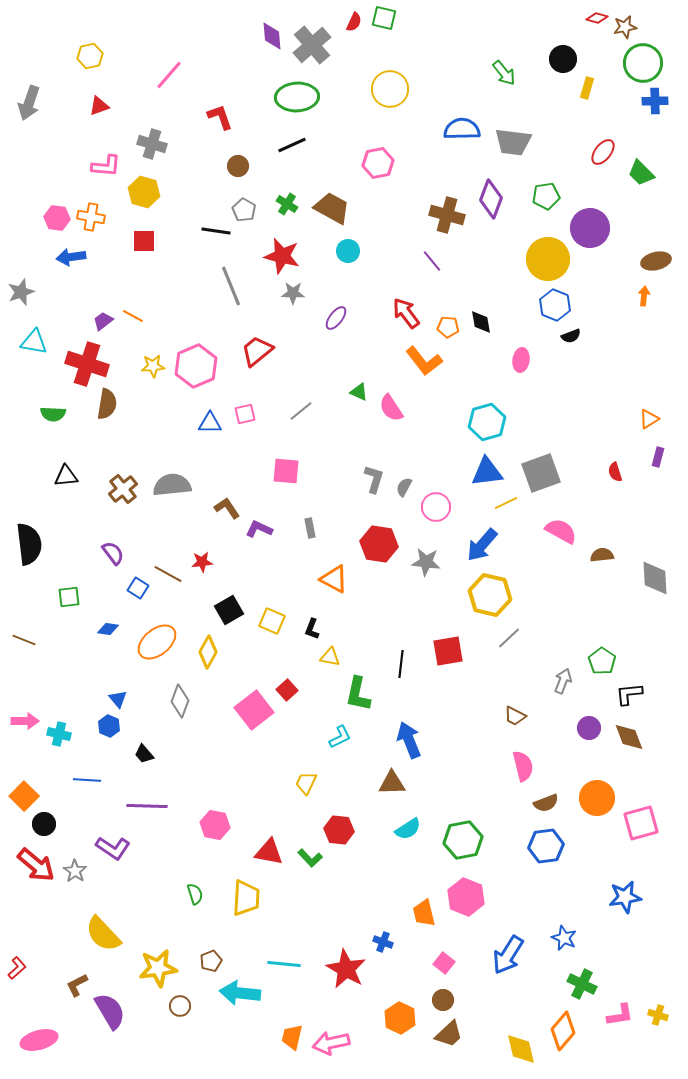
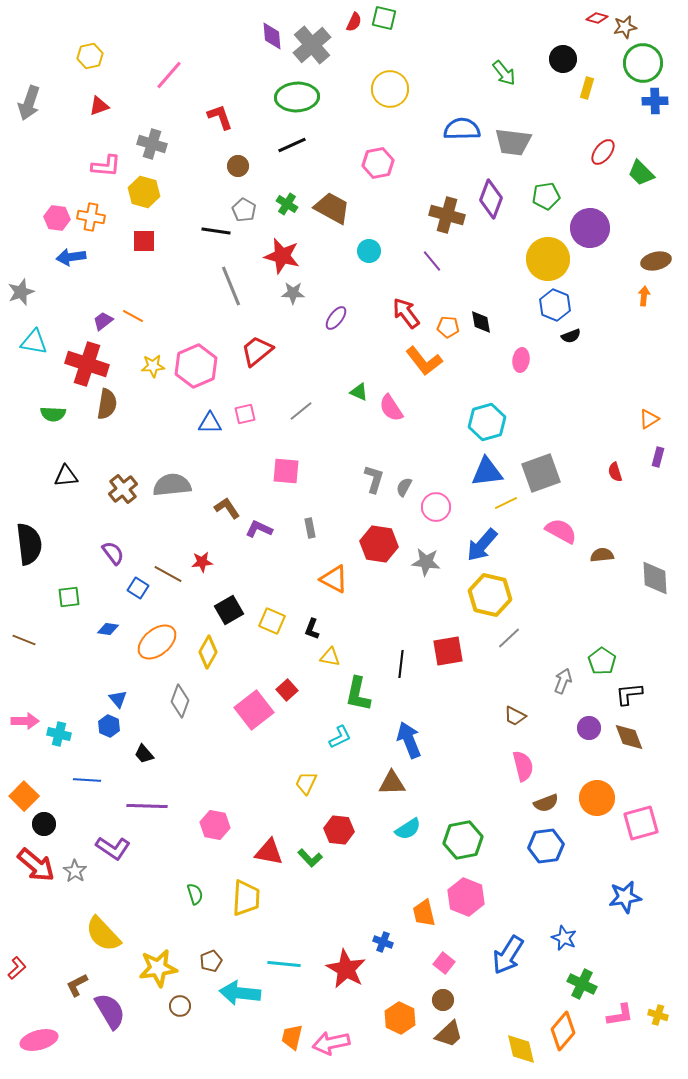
cyan circle at (348, 251): moved 21 px right
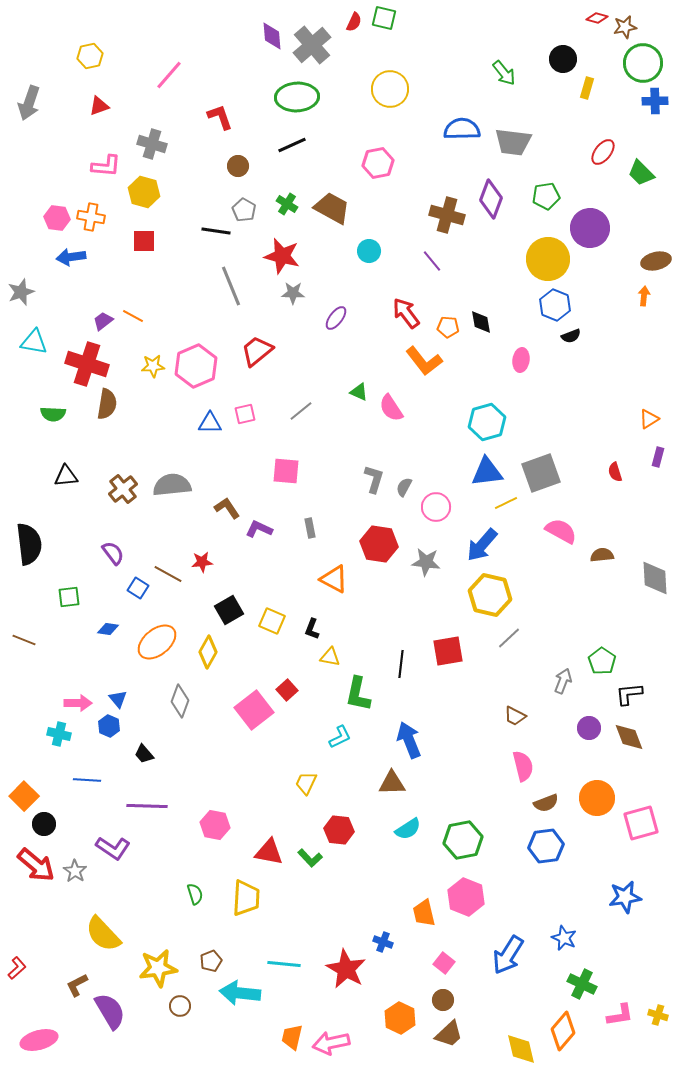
pink arrow at (25, 721): moved 53 px right, 18 px up
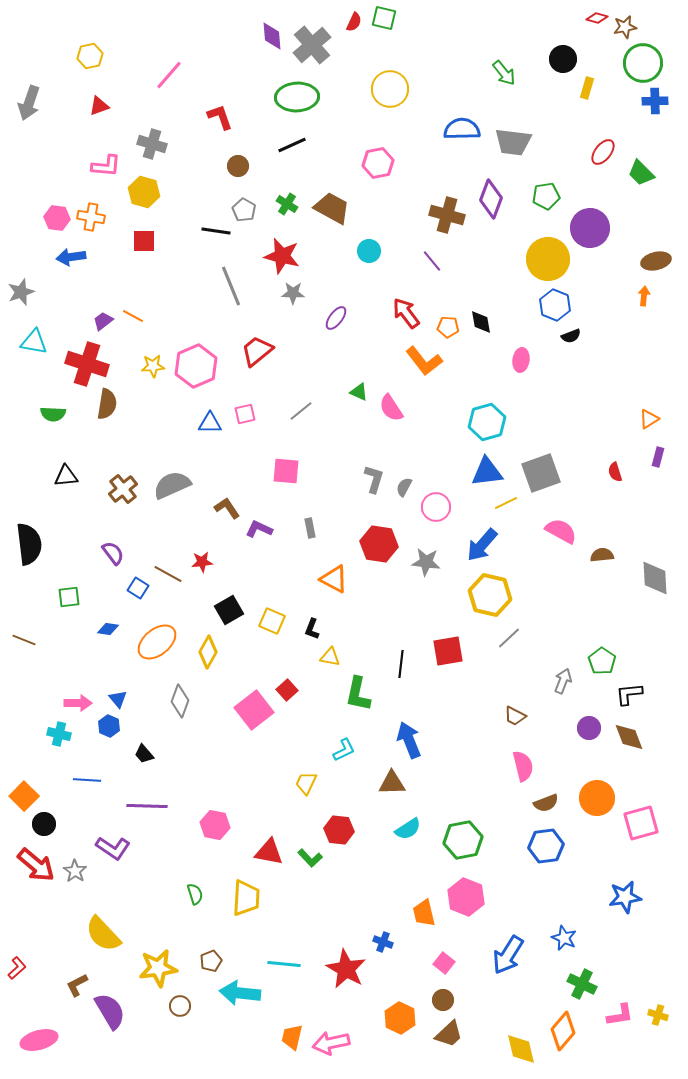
gray semicircle at (172, 485): rotated 18 degrees counterclockwise
cyan L-shape at (340, 737): moved 4 px right, 13 px down
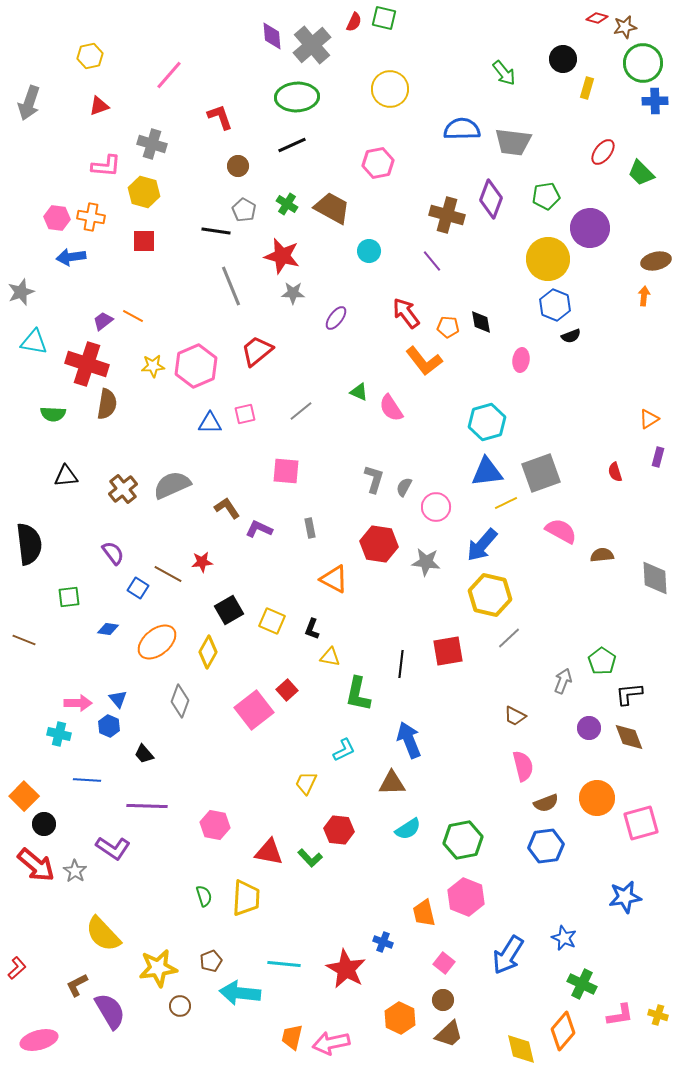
green semicircle at (195, 894): moved 9 px right, 2 px down
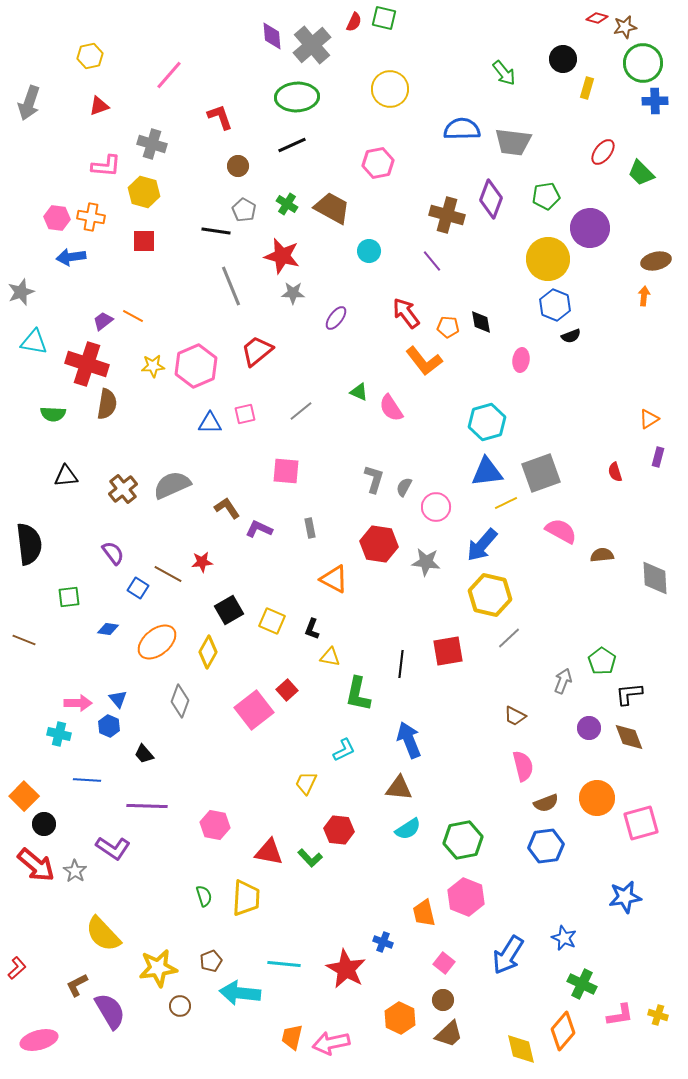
brown triangle at (392, 783): moved 7 px right, 5 px down; rotated 8 degrees clockwise
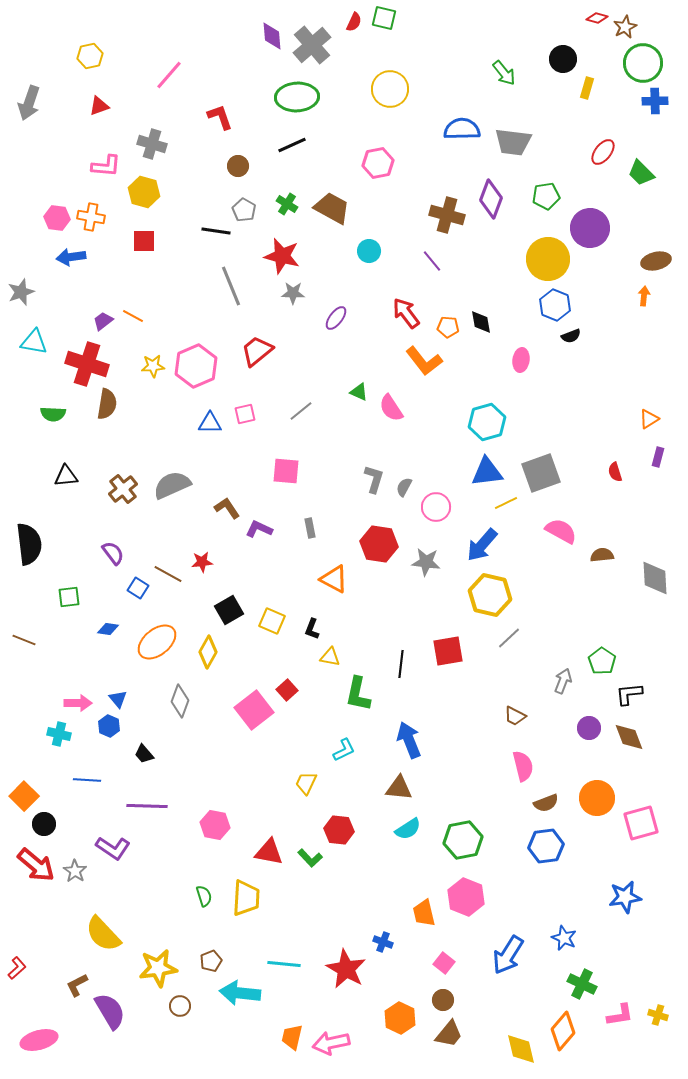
brown star at (625, 27): rotated 15 degrees counterclockwise
brown trapezoid at (449, 1034): rotated 8 degrees counterclockwise
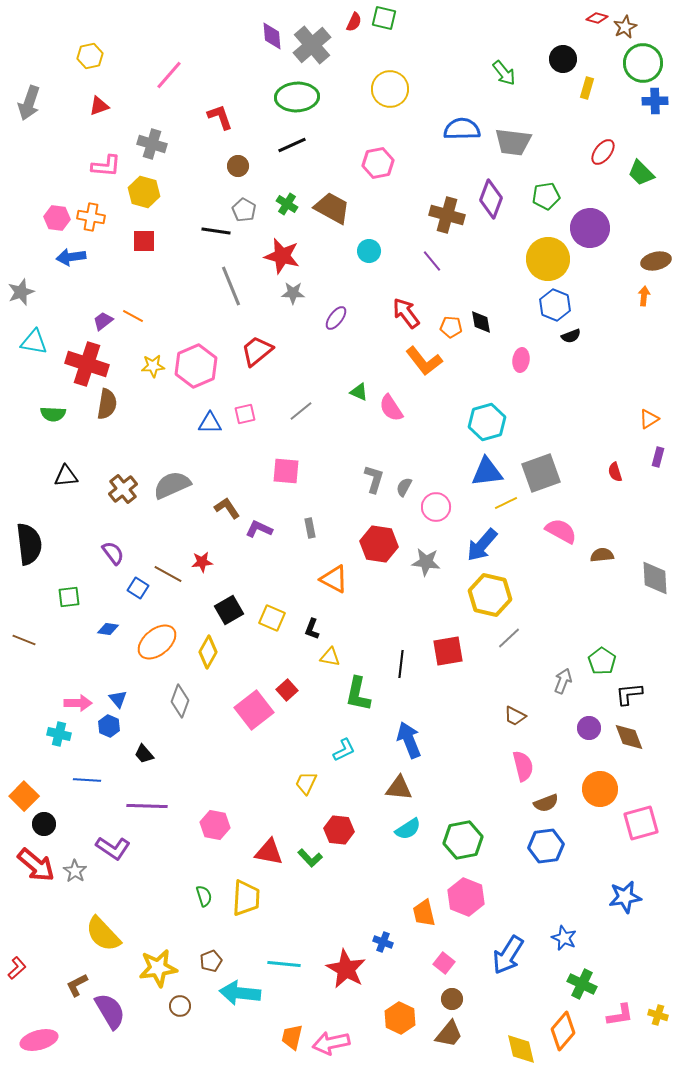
orange pentagon at (448, 327): moved 3 px right
yellow square at (272, 621): moved 3 px up
orange circle at (597, 798): moved 3 px right, 9 px up
brown circle at (443, 1000): moved 9 px right, 1 px up
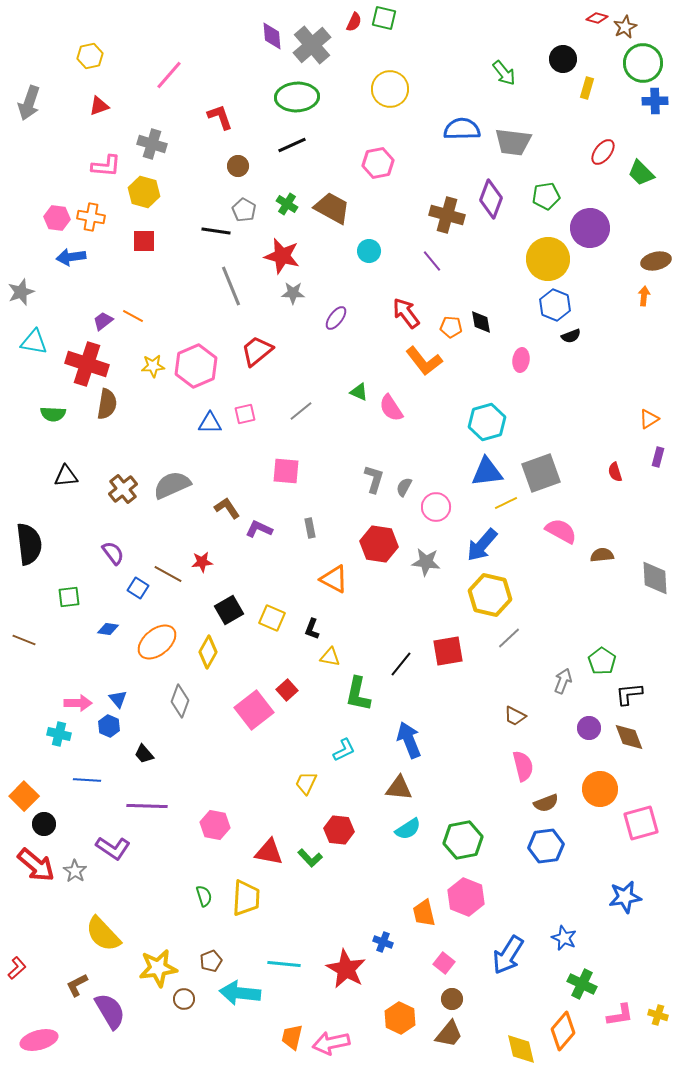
black line at (401, 664): rotated 32 degrees clockwise
brown circle at (180, 1006): moved 4 px right, 7 px up
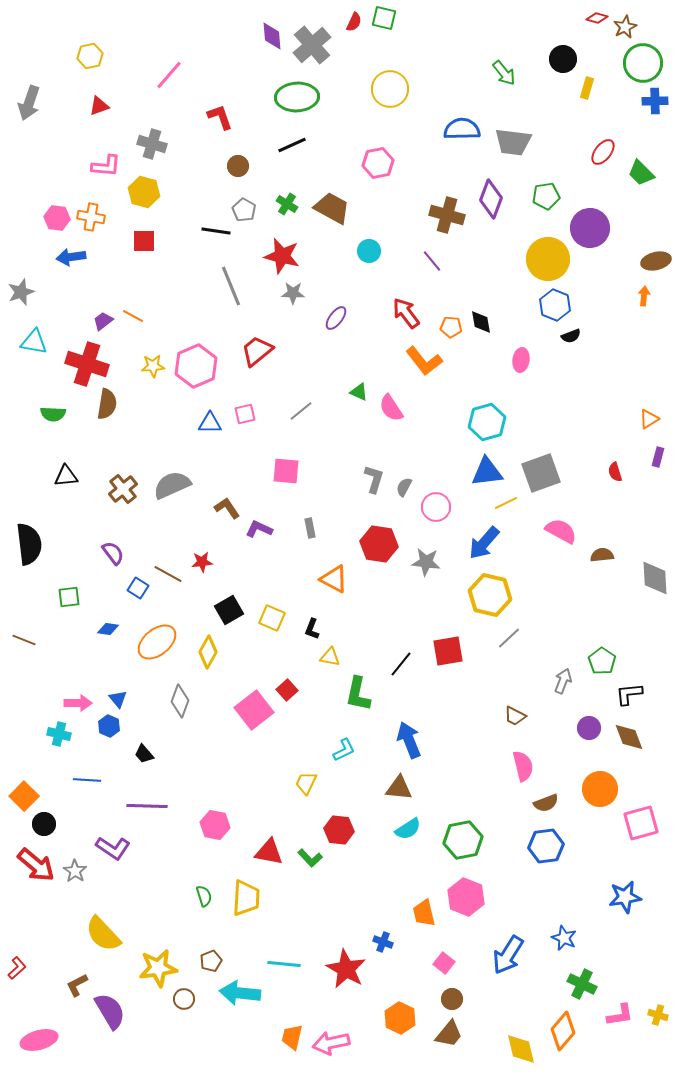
blue arrow at (482, 545): moved 2 px right, 2 px up
